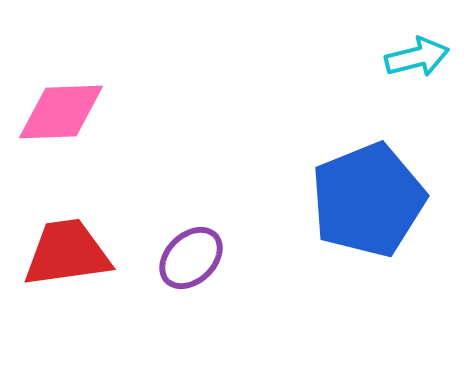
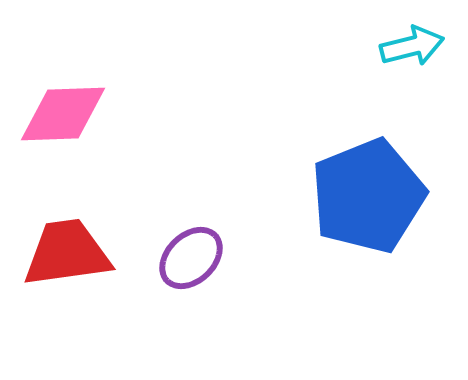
cyan arrow: moved 5 px left, 11 px up
pink diamond: moved 2 px right, 2 px down
blue pentagon: moved 4 px up
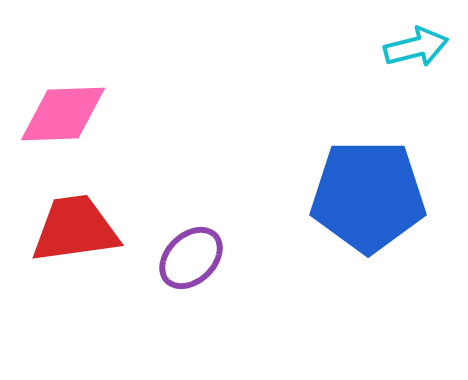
cyan arrow: moved 4 px right, 1 px down
blue pentagon: rotated 22 degrees clockwise
red trapezoid: moved 8 px right, 24 px up
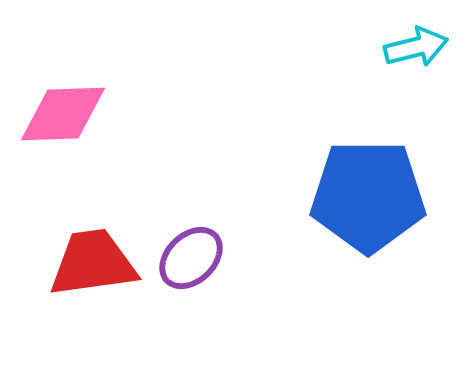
red trapezoid: moved 18 px right, 34 px down
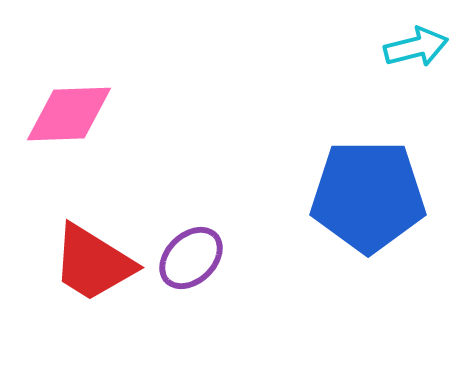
pink diamond: moved 6 px right
red trapezoid: rotated 140 degrees counterclockwise
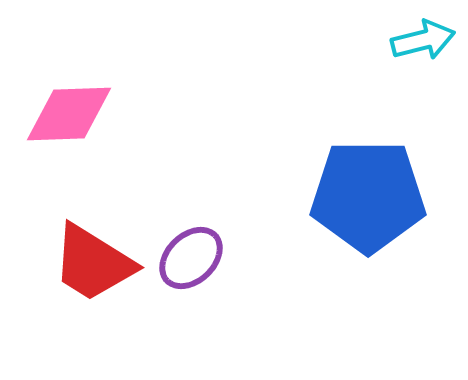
cyan arrow: moved 7 px right, 7 px up
